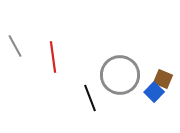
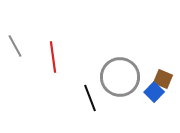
gray circle: moved 2 px down
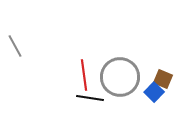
red line: moved 31 px right, 18 px down
black line: rotated 60 degrees counterclockwise
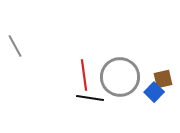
brown square: rotated 36 degrees counterclockwise
